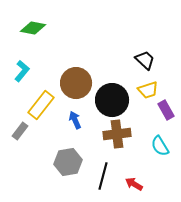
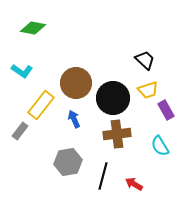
cyan L-shape: rotated 85 degrees clockwise
black circle: moved 1 px right, 2 px up
blue arrow: moved 1 px left, 1 px up
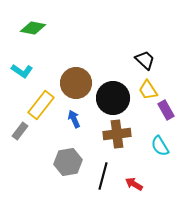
yellow trapezoid: rotated 75 degrees clockwise
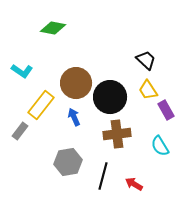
green diamond: moved 20 px right
black trapezoid: moved 1 px right
black circle: moved 3 px left, 1 px up
blue arrow: moved 2 px up
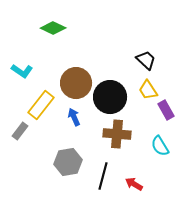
green diamond: rotated 15 degrees clockwise
brown cross: rotated 12 degrees clockwise
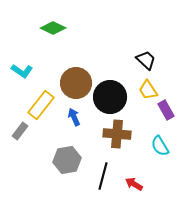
gray hexagon: moved 1 px left, 2 px up
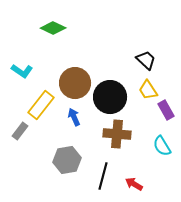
brown circle: moved 1 px left
cyan semicircle: moved 2 px right
